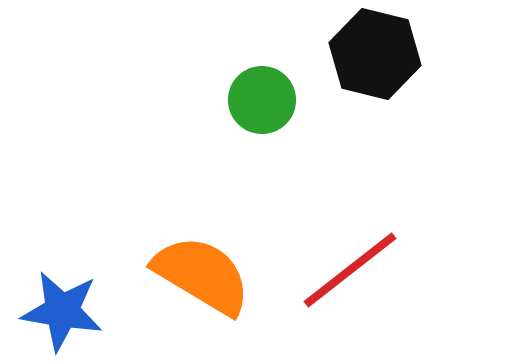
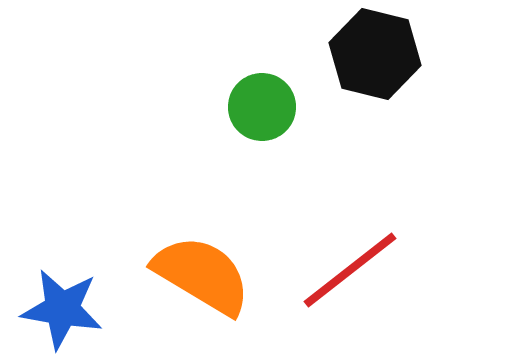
green circle: moved 7 px down
blue star: moved 2 px up
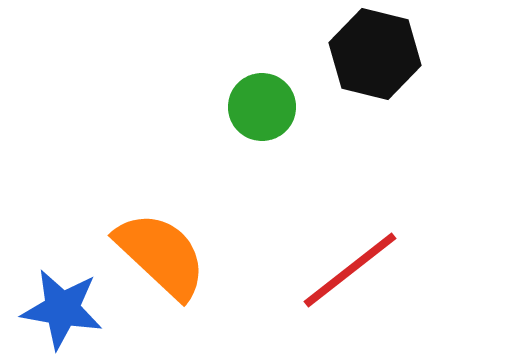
orange semicircle: moved 41 px left, 20 px up; rotated 12 degrees clockwise
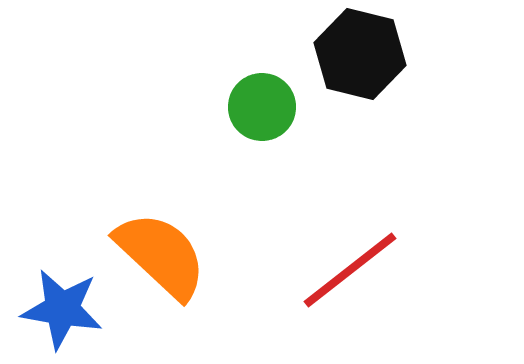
black hexagon: moved 15 px left
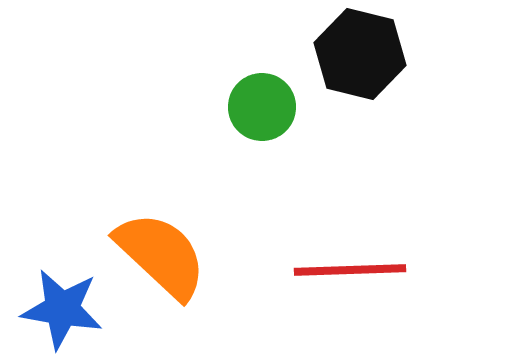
red line: rotated 36 degrees clockwise
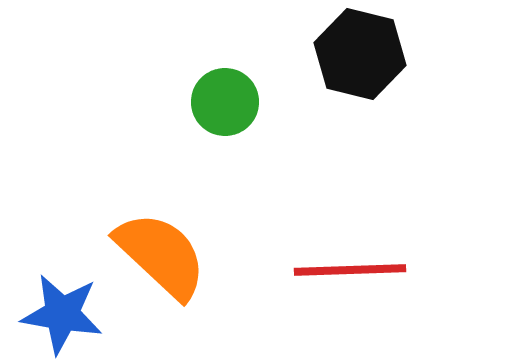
green circle: moved 37 px left, 5 px up
blue star: moved 5 px down
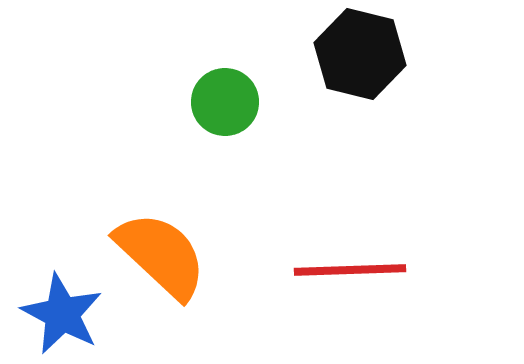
blue star: rotated 18 degrees clockwise
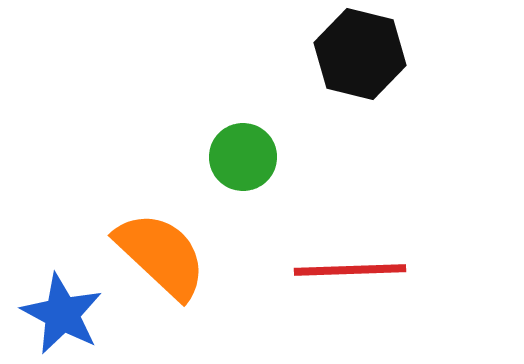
green circle: moved 18 px right, 55 px down
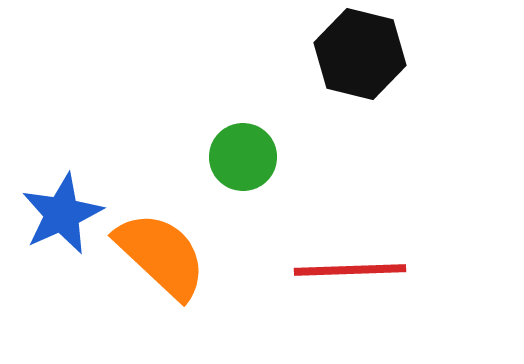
blue star: moved 100 px up; rotated 20 degrees clockwise
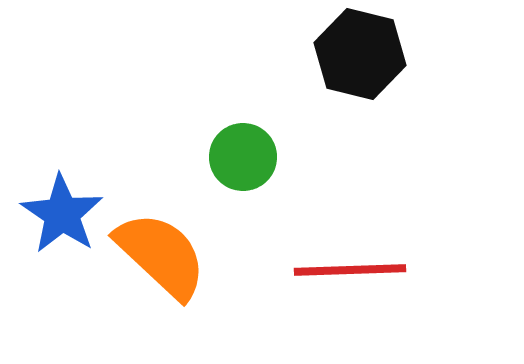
blue star: rotated 14 degrees counterclockwise
